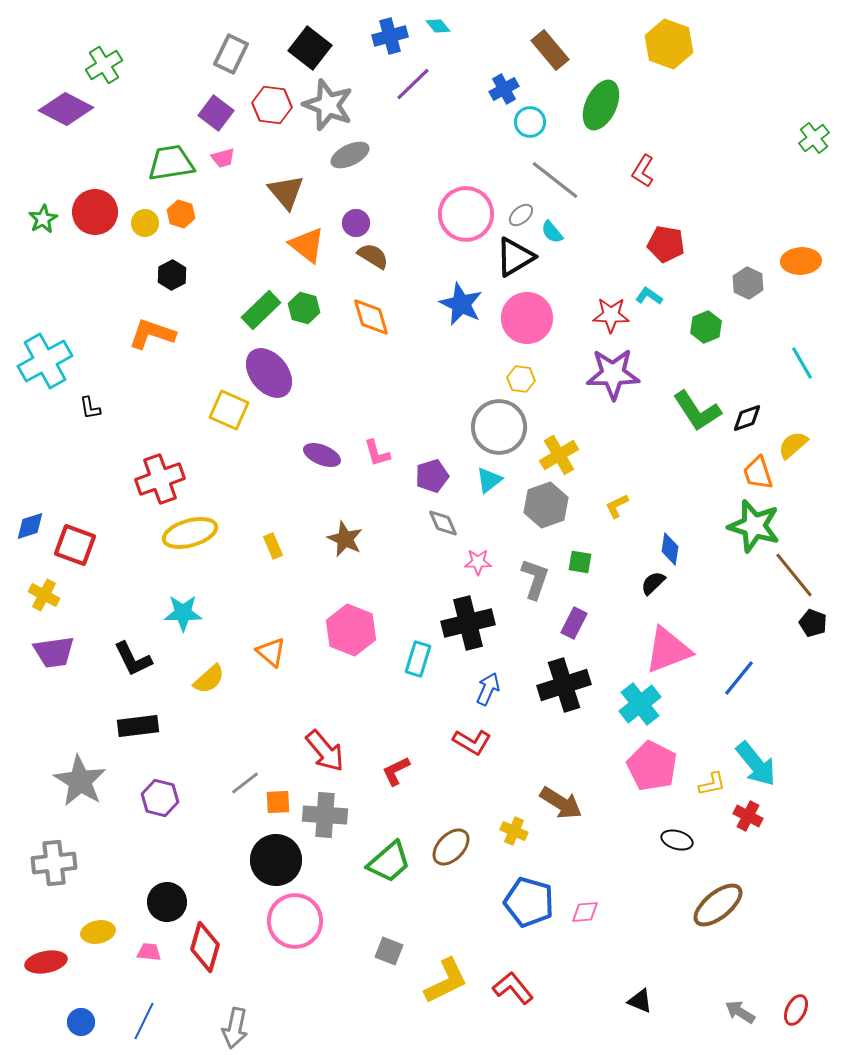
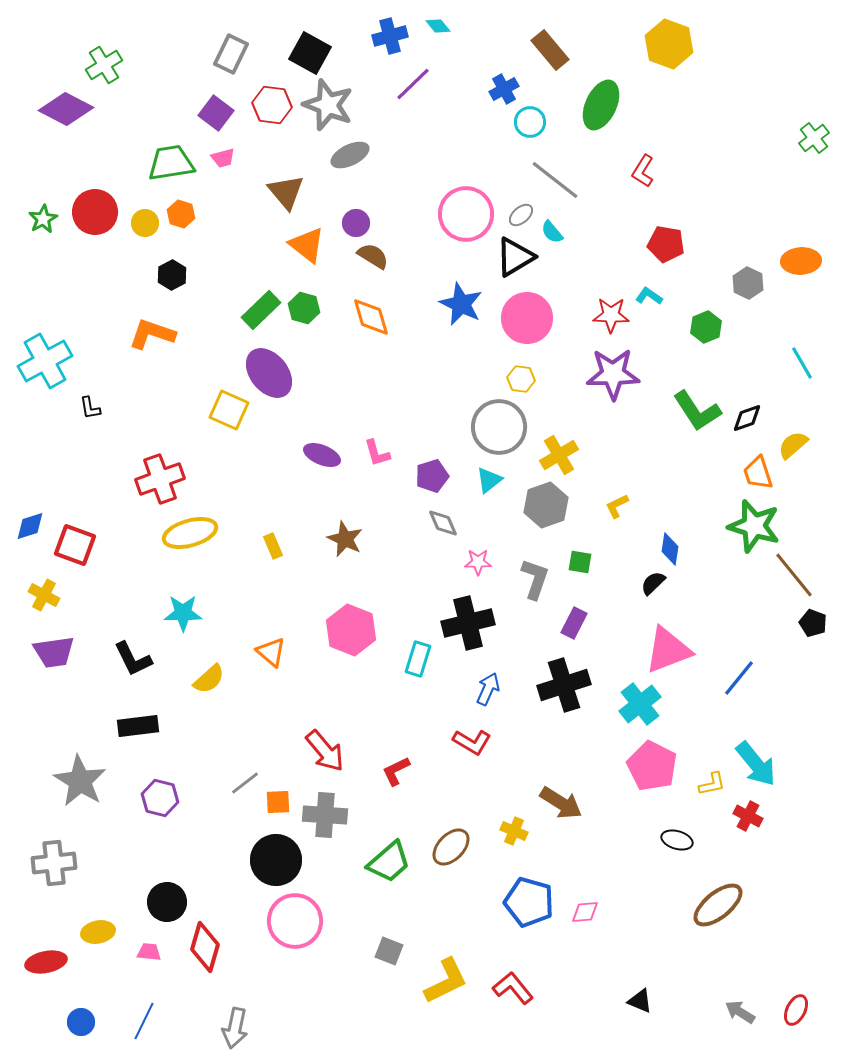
black square at (310, 48): moved 5 px down; rotated 9 degrees counterclockwise
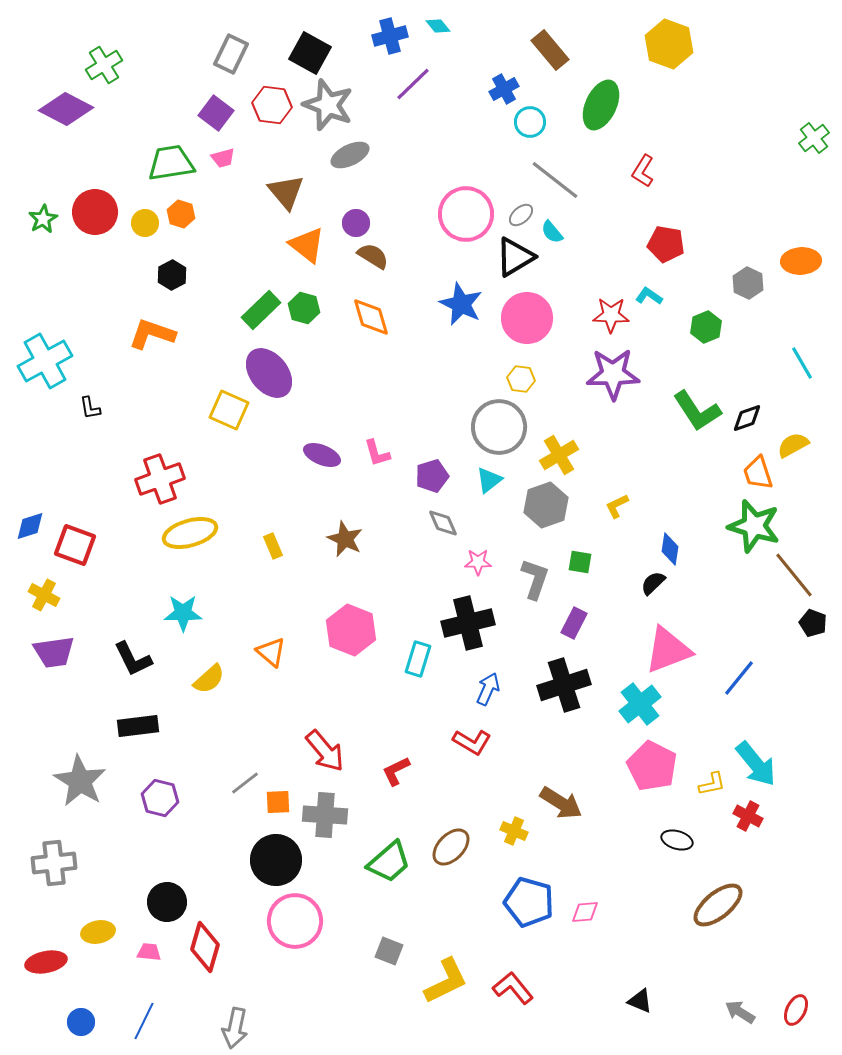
yellow semicircle at (793, 445): rotated 12 degrees clockwise
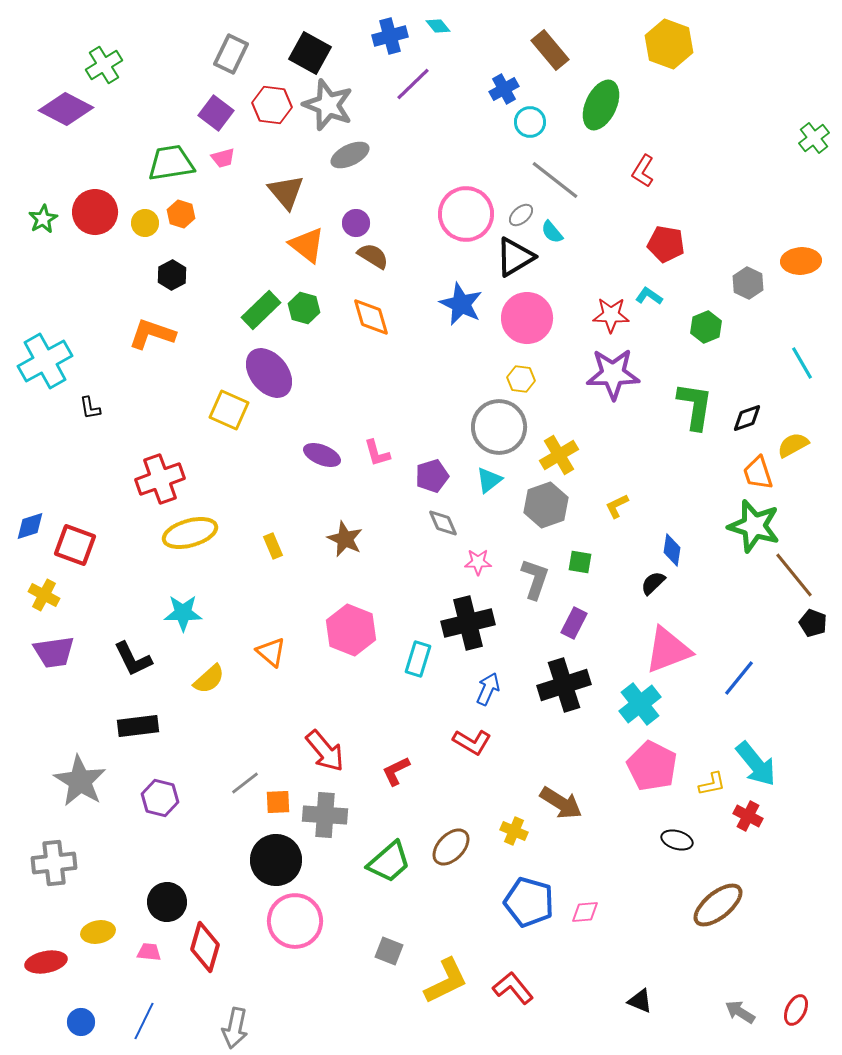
green L-shape at (697, 411): moved 2 px left, 5 px up; rotated 138 degrees counterclockwise
blue diamond at (670, 549): moved 2 px right, 1 px down
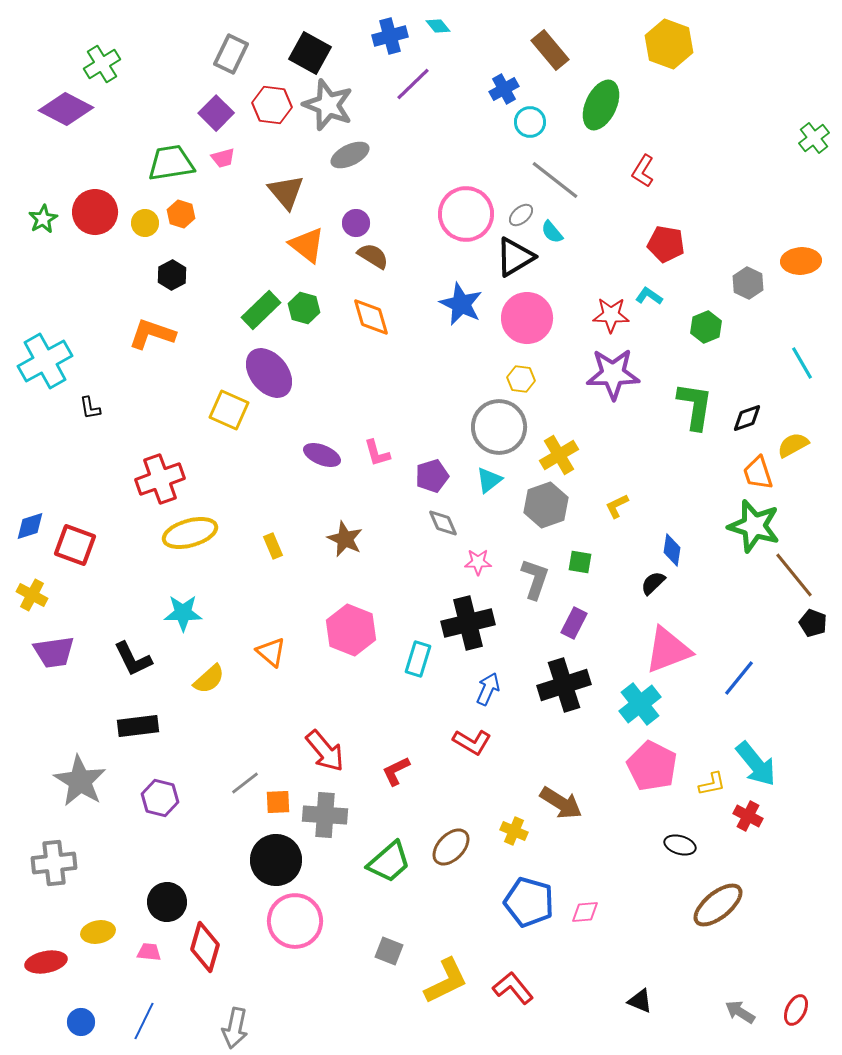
green cross at (104, 65): moved 2 px left, 1 px up
purple square at (216, 113): rotated 8 degrees clockwise
yellow cross at (44, 595): moved 12 px left
black ellipse at (677, 840): moved 3 px right, 5 px down
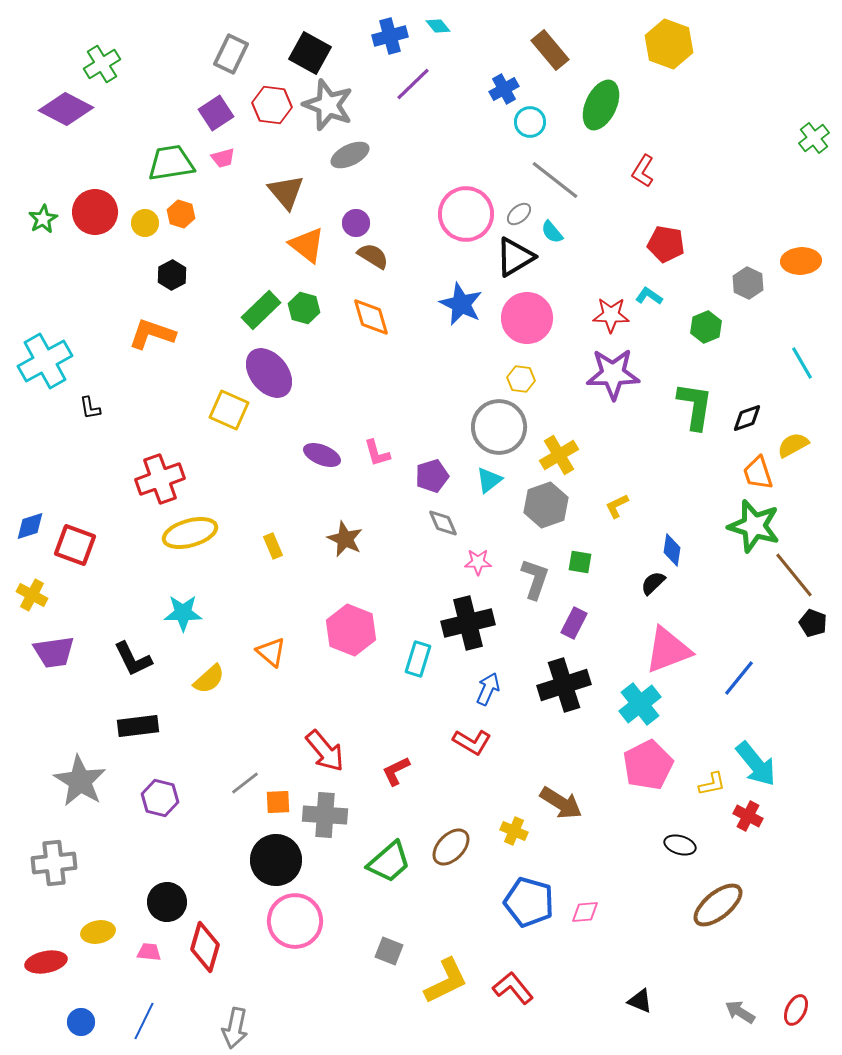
purple square at (216, 113): rotated 12 degrees clockwise
gray ellipse at (521, 215): moved 2 px left, 1 px up
pink pentagon at (652, 766): moved 4 px left, 1 px up; rotated 18 degrees clockwise
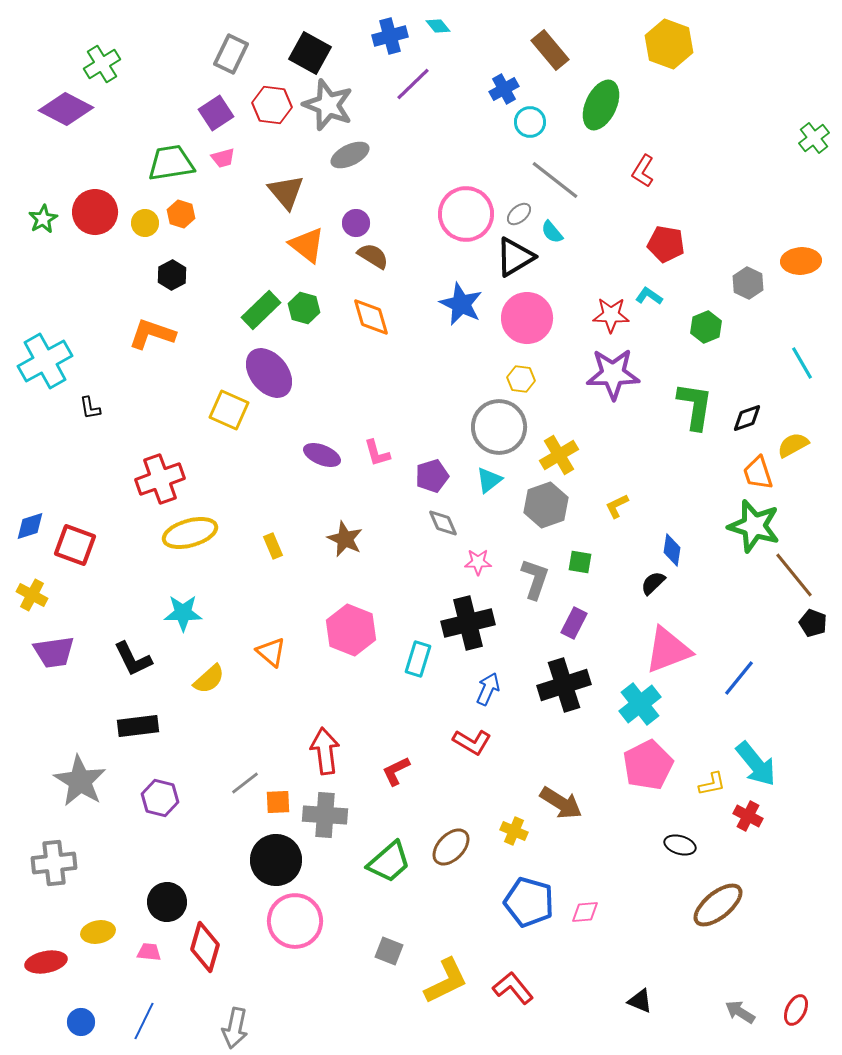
red arrow at (325, 751): rotated 147 degrees counterclockwise
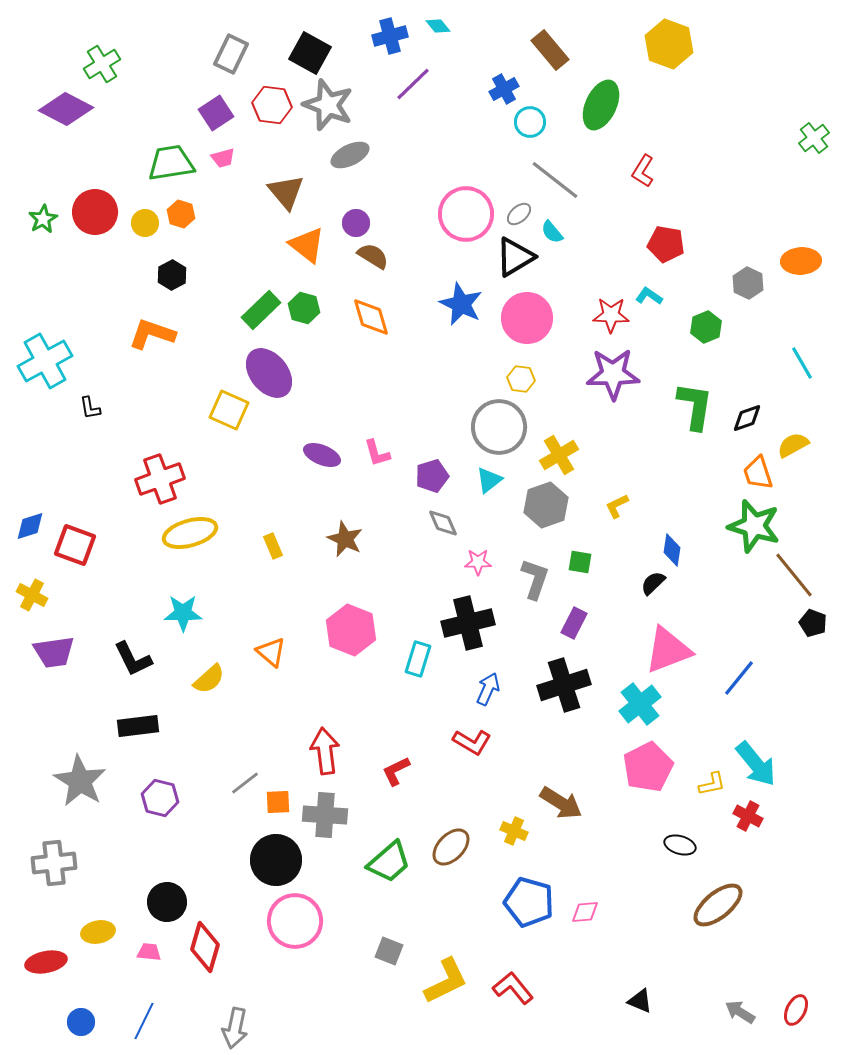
pink pentagon at (648, 765): moved 2 px down
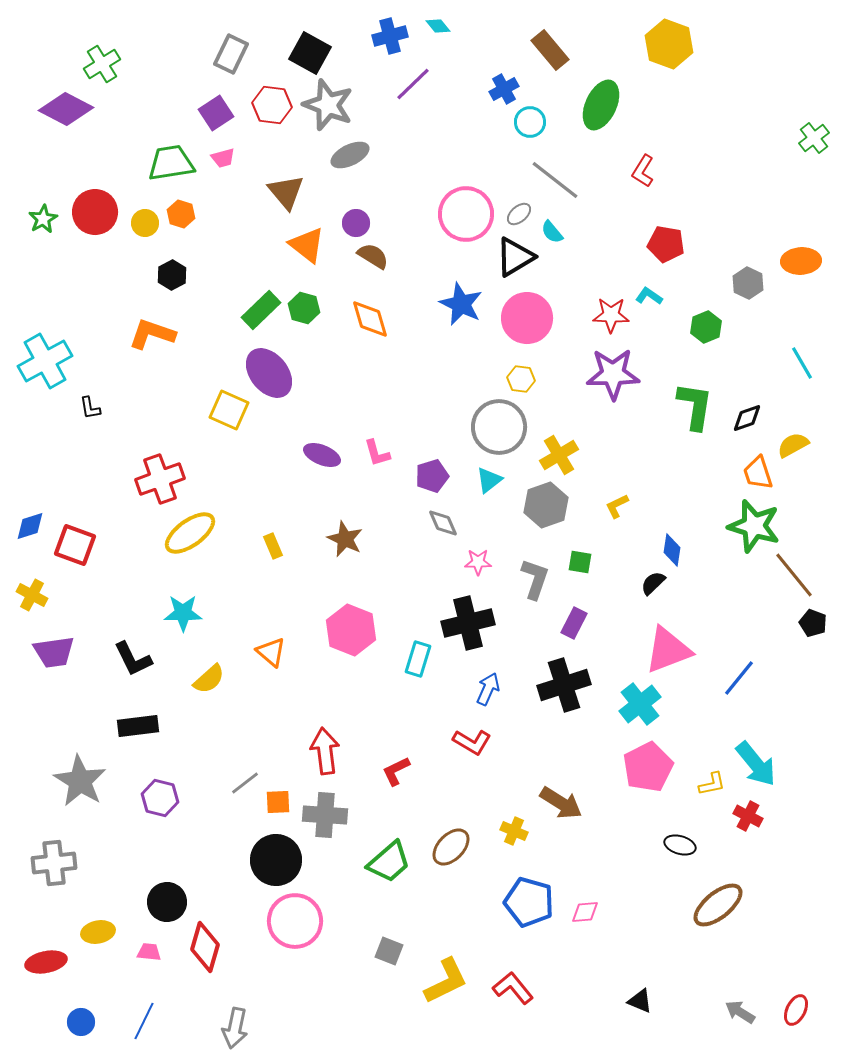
orange diamond at (371, 317): moved 1 px left, 2 px down
yellow ellipse at (190, 533): rotated 20 degrees counterclockwise
